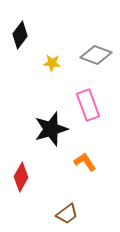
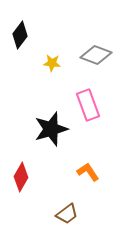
orange L-shape: moved 3 px right, 10 px down
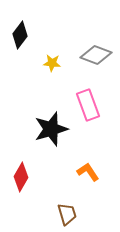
brown trapezoid: rotated 70 degrees counterclockwise
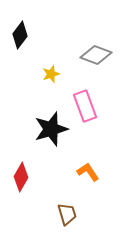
yellow star: moved 1 px left, 11 px down; rotated 24 degrees counterclockwise
pink rectangle: moved 3 px left, 1 px down
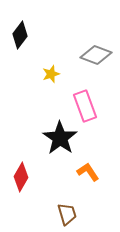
black star: moved 9 px right, 9 px down; rotated 20 degrees counterclockwise
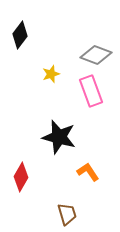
pink rectangle: moved 6 px right, 15 px up
black star: moved 1 px left, 1 px up; rotated 20 degrees counterclockwise
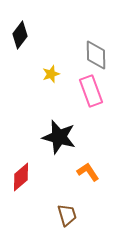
gray diamond: rotated 68 degrees clockwise
red diamond: rotated 20 degrees clockwise
brown trapezoid: moved 1 px down
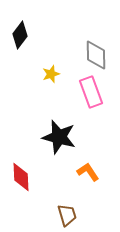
pink rectangle: moved 1 px down
red diamond: rotated 52 degrees counterclockwise
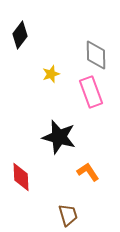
brown trapezoid: moved 1 px right
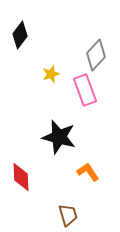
gray diamond: rotated 44 degrees clockwise
pink rectangle: moved 6 px left, 2 px up
